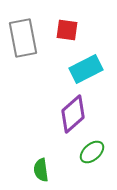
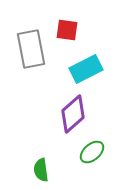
gray rectangle: moved 8 px right, 11 px down
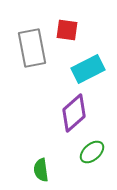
gray rectangle: moved 1 px right, 1 px up
cyan rectangle: moved 2 px right
purple diamond: moved 1 px right, 1 px up
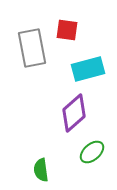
cyan rectangle: rotated 12 degrees clockwise
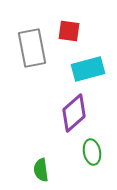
red square: moved 2 px right, 1 px down
green ellipse: rotated 60 degrees counterclockwise
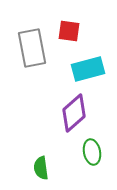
green semicircle: moved 2 px up
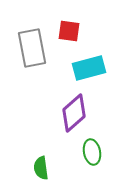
cyan rectangle: moved 1 px right, 1 px up
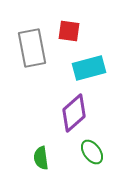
green ellipse: rotated 25 degrees counterclockwise
green semicircle: moved 10 px up
